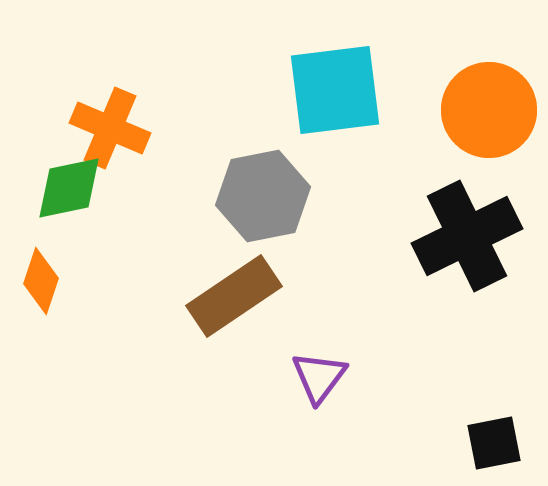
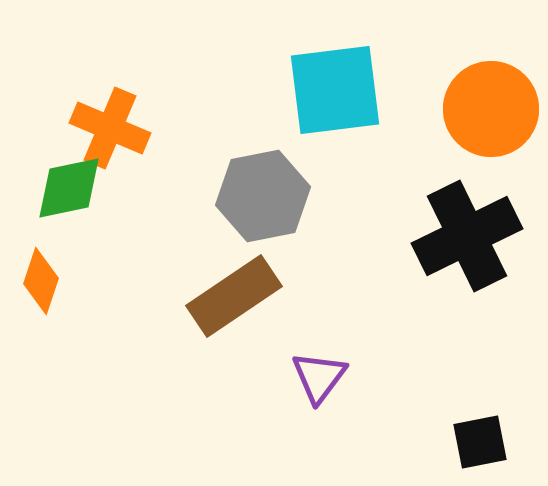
orange circle: moved 2 px right, 1 px up
black square: moved 14 px left, 1 px up
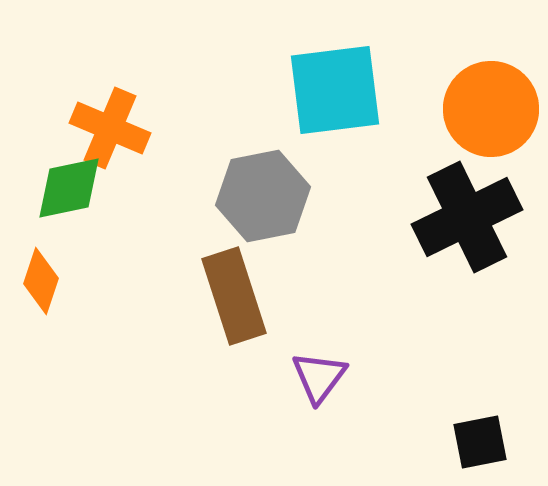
black cross: moved 19 px up
brown rectangle: rotated 74 degrees counterclockwise
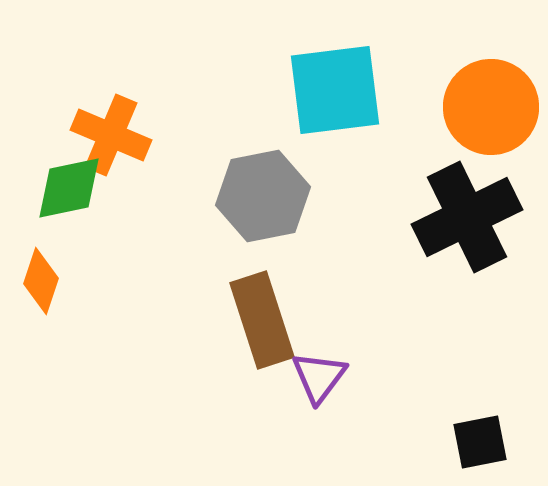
orange circle: moved 2 px up
orange cross: moved 1 px right, 7 px down
brown rectangle: moved 28 px right, 24 px down
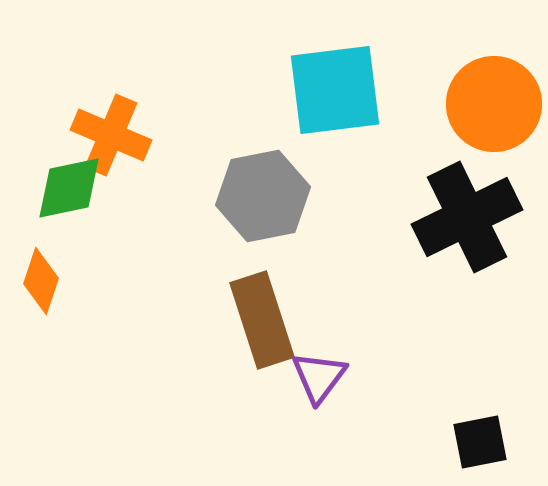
orange circle: moved 3 px right, 3 px up
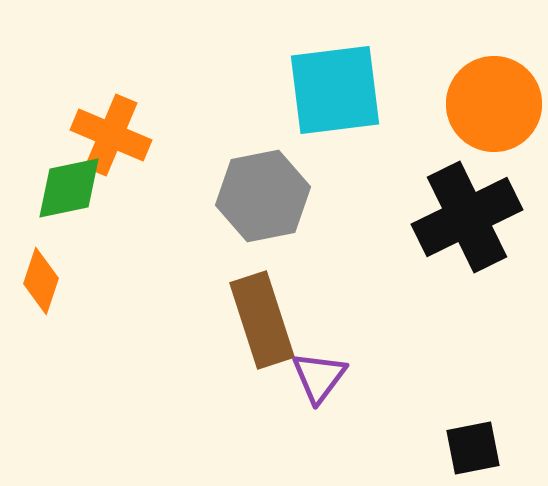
black square: moved 7 px left, 6 px down
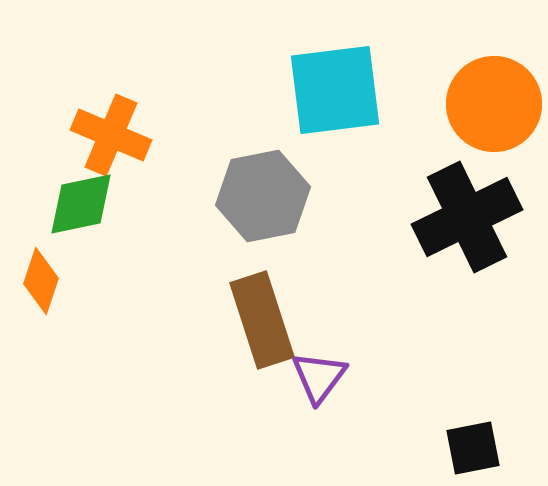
green diamond: moved 12 px right, 16 px down
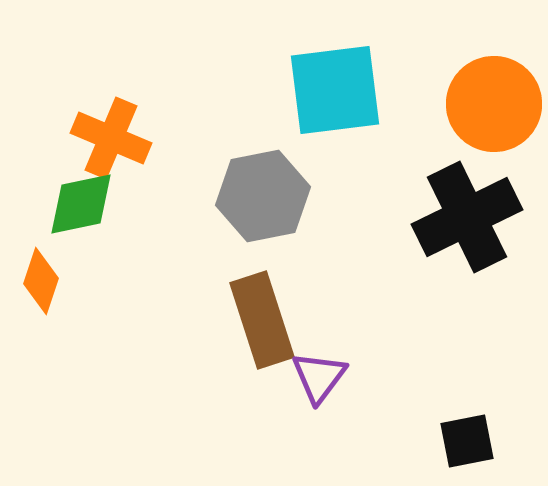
orange cross: moved 3 px down
black square: moved 6 px left, 7 px up
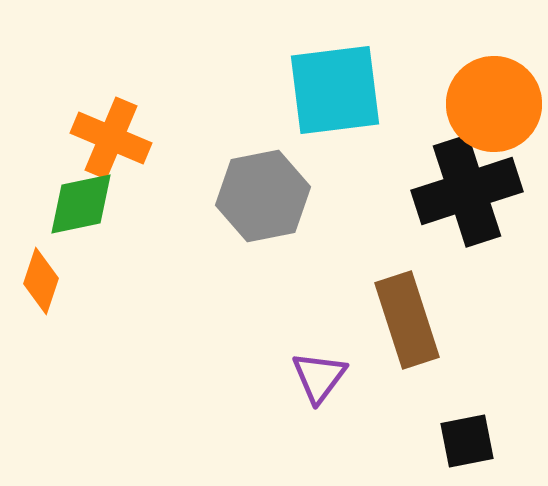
black cross: moved 26 px up; rotated 8 degrees clockwise
brown rectangle: moved 145 px right
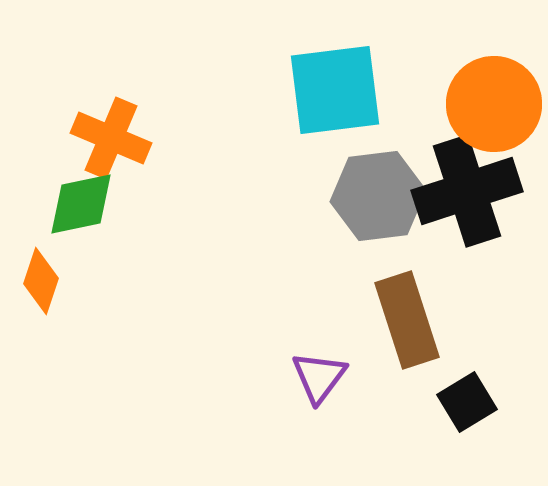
gray hexagon: moved 115 px right; rotated 4 degrees clockwise
black square: moved 39 px up; rotated 20 degrees counterclockwise
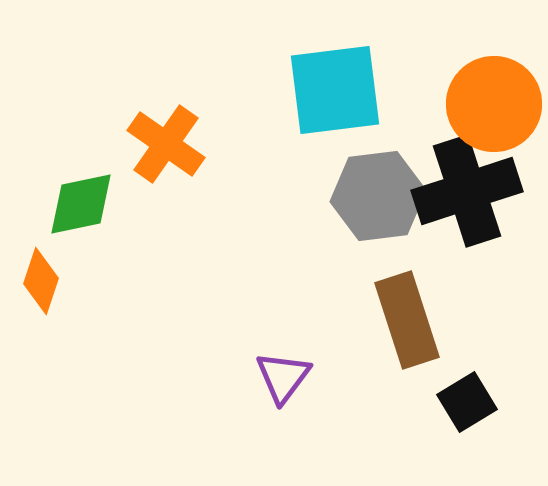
orange cross: moved 55 px right, 6 px down; rotated 12 degrees clockwise
purple triangle: moved 36 px left
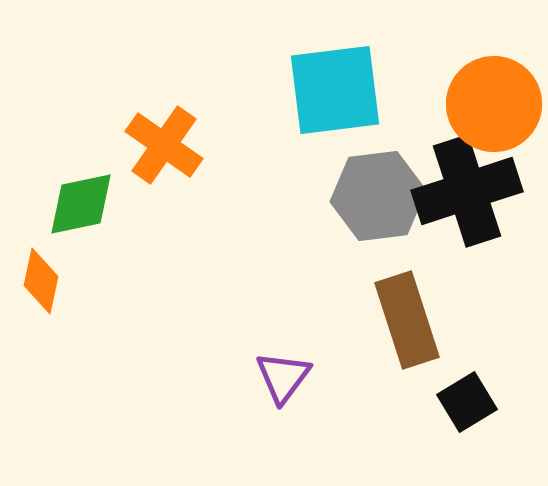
orange cross: moved 2 px left, 1 px down
orange diamond: rotated 6 degrees counterclockwise
